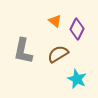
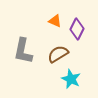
orange triangle: rotated 16 degrees counterclockwise
cyan star: moved 6 px left
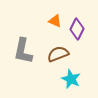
brown semicircle: rotated 10 degrees clockwise
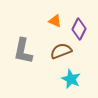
purple diamond: moved 2 px right
brown semicircle: moved 3 px right, 3 px up
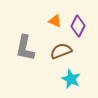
purple diamond: moved 1 px left, 3 px up
gray L-shape: moved 2 px right, 3 px up
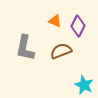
cyan star: moved 13 px right, 6 px down
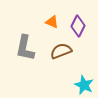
orange triangle: moved 3 px left, 1 px down
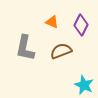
purple diamond: moved 3 px right, 1 px up
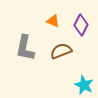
orange triangle: moved 1 px right, 1 px up
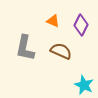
brown semicircle: rotated 45 degrees clockwise
